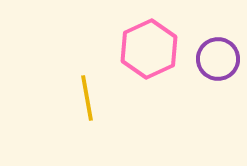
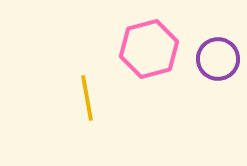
pink hexagon: rotated 10 degrees clockwise
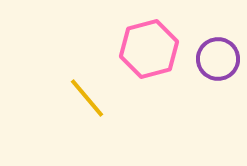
yellow line: rotated 30 degrees counterclockwise
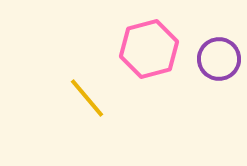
purple circle: moved 1 px right
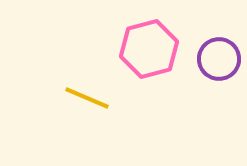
yellow line: rotated 27 degrees counterclockwise
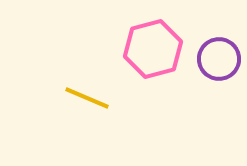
pink hexagon: moved 4 px right
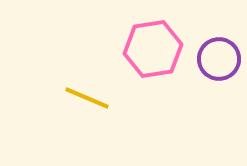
pink hexagon: rotated 6 degrees clockwise
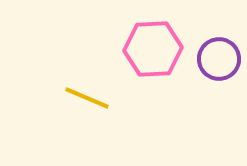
pink hexagon: rotated 6 degrees clockwise
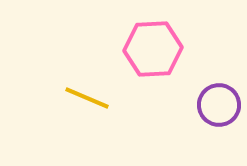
purple circle: moved 46 px down
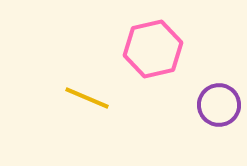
pink hexagon: rotated 10 degrees counterclockwise
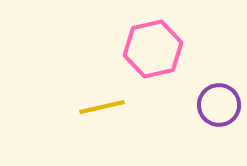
yellow line: moved 15 px right, 9 px down; rotated 36 degrees counterclockwise
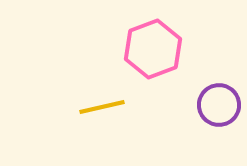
pink hexagon: rotated 8 degrees counterclockwise
